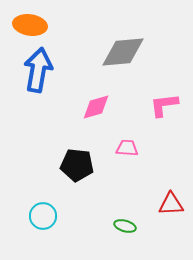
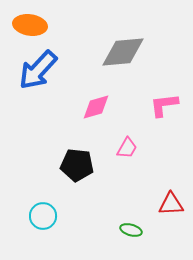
blue arrow: rotated 147 degrees counterclockwise
pink trapezoid: rotated 115 degrees clockwise
green ellipse: moved 6 px right, 4 px down
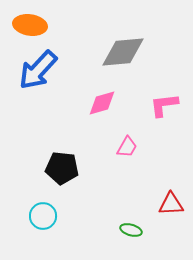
pink diamond: moved 6 px right, 4 px up
pink trapezoid: moved 1 px up
black pentagon: moved 15 px left, 3 px down
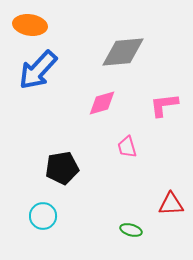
pink trapezoid: rotated 135 degrees clockwise
black pentagon: rotated 16 degrees counterclockwise
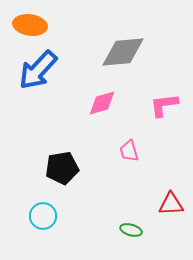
pink trapezoid: moved 2 px right, 4 px down
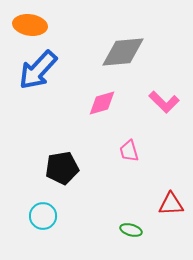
pink L-shape: moved 3 px up; rotated 128 degrees counterclockwise
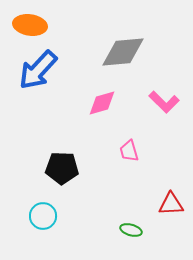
black pentagon: rotated 12 degrees clockwise
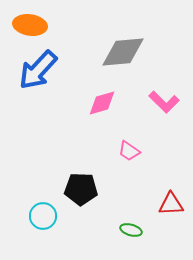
pink trapezoid: rotated 40 degrees counterclockwise
black pentagon: moved 19 px right, 21 px down
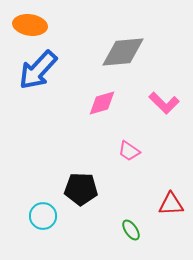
pink L-shape: moved 1 px down
green ellipse: rotated 40 degrees clockwise
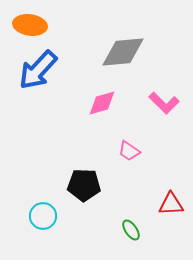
black pentagon: moved 3 px right, 4 px up
